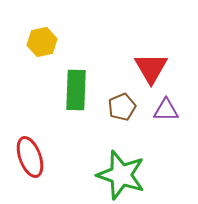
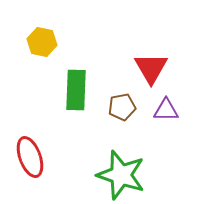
yellow hexagon: rotated 24 degrees clockwise
brown pentagon: rotated 12 degrees clockwise
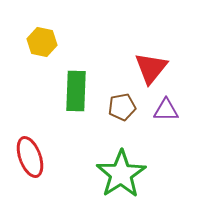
red triangle: rotated 9 degrees clockwise
green rectangle: moved 1 px down
green star: moved 1 px up; rotated 21 degrees clockwise
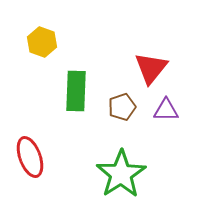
yellow hexagon: rotated 8 degrees clockwise
brown pentagon: rotated 8 degrees counterclockwise
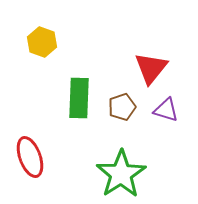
green rectangle: moved 3 px right, 7 px down
purple triangle: rotated 16 degrees clockwise
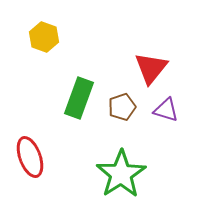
yellow hexagon: moved 2 px right, 5 px up
green rectangle: rotated 18 degrees clockwise
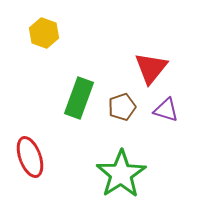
yellow hexagon: moved 4 px up
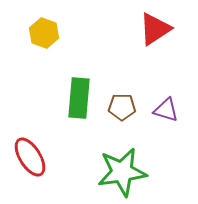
red triangle: moved 4 px right, 39 px up; rotated 18 degrees clockwise
green rectangle: rotated 15 degrees counterclockwise
brown pentagon: rotated 20 degrees clockwise
red ellipse: rotated 12 degrees counterclockwise
green star: moved 1 px right, 2 px up; rotated 24 degrees clockwise
